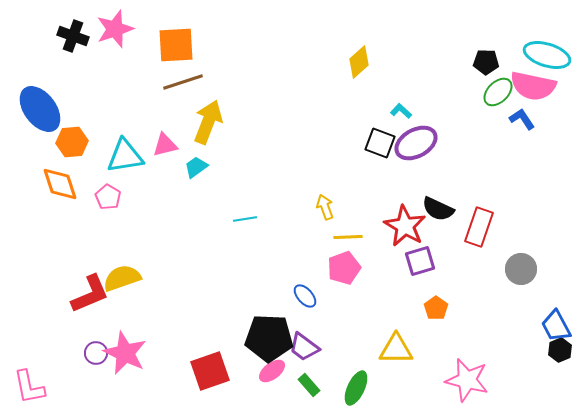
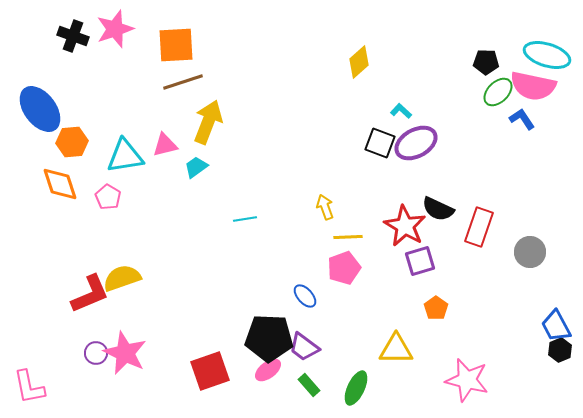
gray circle at (521, 269): moved 9 px right, 17 px up
pink ellipse at (272, 371): moved 4 px left, 1 px up
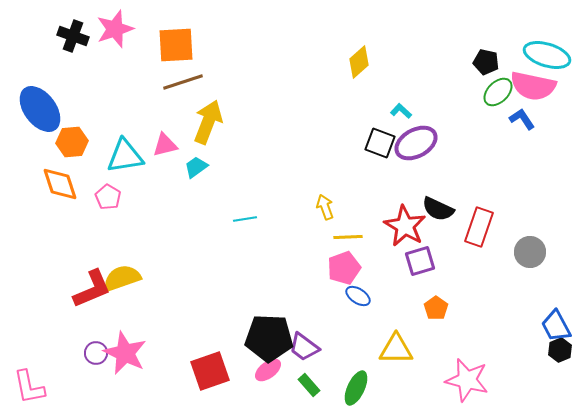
black pentagon at (486, 62): rotated 10 degrees clockwise
red L-shape at (90, 294): moved 2 px right, 5 px up
blue ellipse at (305, 296): moved 53 px right; rotated 15 degrees counterclockwise
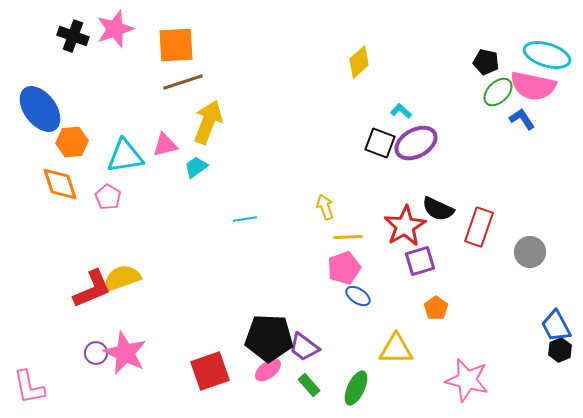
red star at (405, 226): rotated 12 degrees clockwise
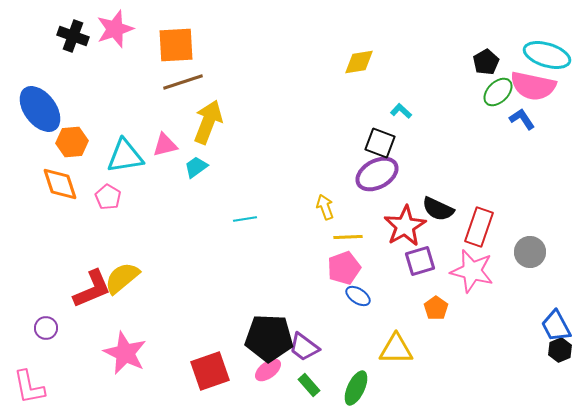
yellow diamond at (359, 62): rotated 32 degrees clockwise
black pentagon at (486, 62): rotated 30 degrees clockwise
purple ellipse at (416, 143): moved 39 px left, 31 px down
yellow semicircle at (122, 278): rotated 21 degrees counterclockwise
purple circle at (96, 353): moved 50 px left, 25 px up
pink star at (467, 380): moved 5 px right, 109 px up
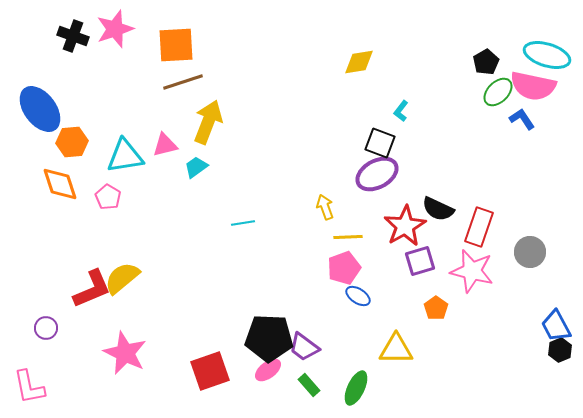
cyan L-shape at (401, 111): rotated 95 degrees counterclockwise
cyan line at (245, 219): moved 2 px left, 4 px down
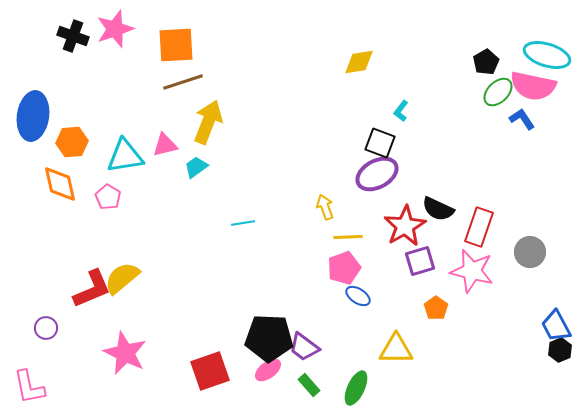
blue ellipse at (40, 109): moved 7 px left, 7 px down; rotated 45 degrees clockwise
orange diamond at (60, 184): rotated 6 degrees clockwise
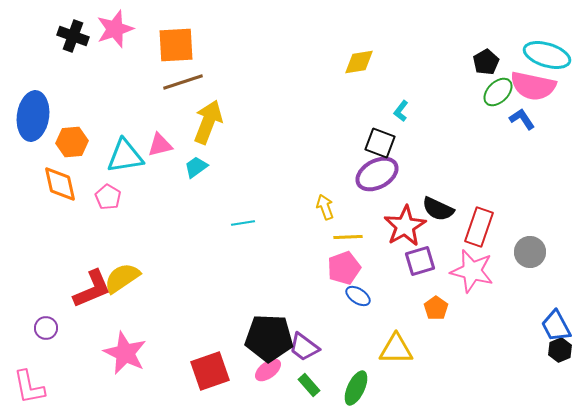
pink triangle at (165, 145): moved 5 px left
yellow semicircle at (122, 278): rotated 6 degrees clockwise
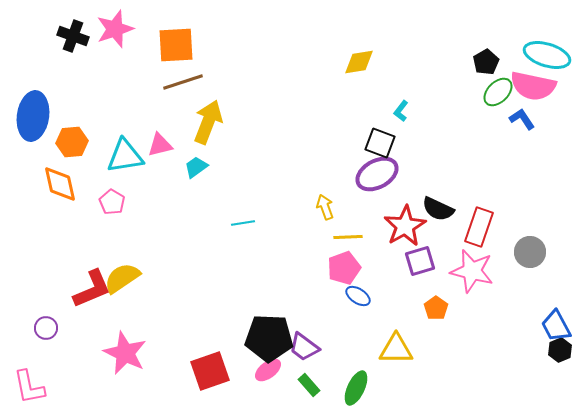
pink pentagon at (108, 197): moved 4 px right, 5 px down
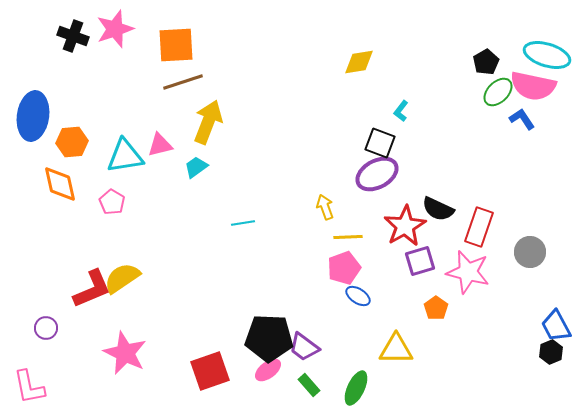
pink star at (472, 271): moved 4 px left, 1 px down
black hexagon at (560, 350): moved 9 px left, 2 px down
